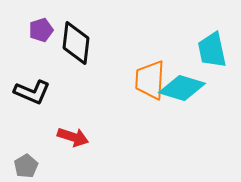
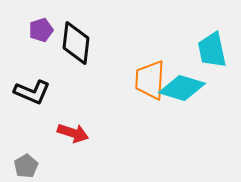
red arrow: moved 4 px up
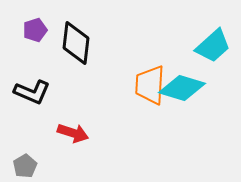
purple pentagon: moved 6 px left
cyan trapezoid: moved 1 px right, 4 px up; rotated 120 degrees counterclockwise
orange trapezoid: moved 5 px down
gray pentagon: moved 1 px left
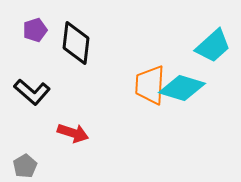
black L-shape: rotated 18 degrees clockwise
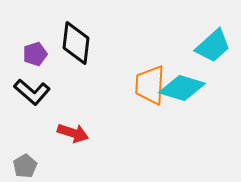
purple pentagon: moved 24 px down
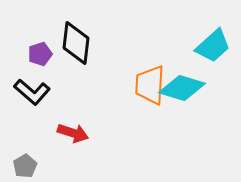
purple pentagon: moved 5 px right
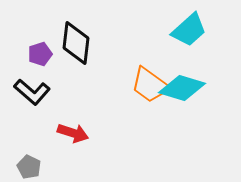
cyan trapezoid: moved 24 px left, 16 px up
orange trapezoid: rotated 57 degrees counterclockwise
gray pentagon: moved 4 px right, 1 px down; rotated 15 degrees counterclockwise
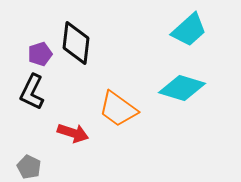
orange trapezoid: moved 32 px left, 24 px down
black L-shape: rotated 75 degrees clockwise
